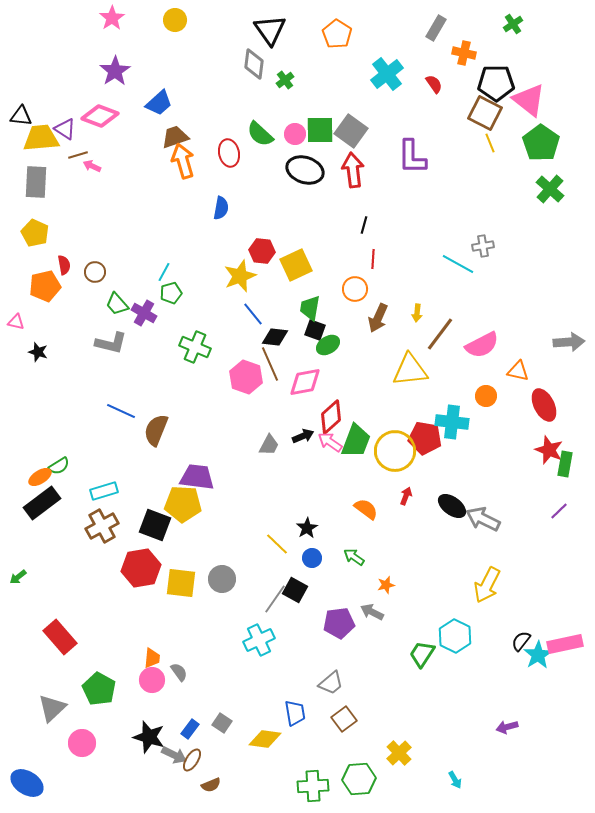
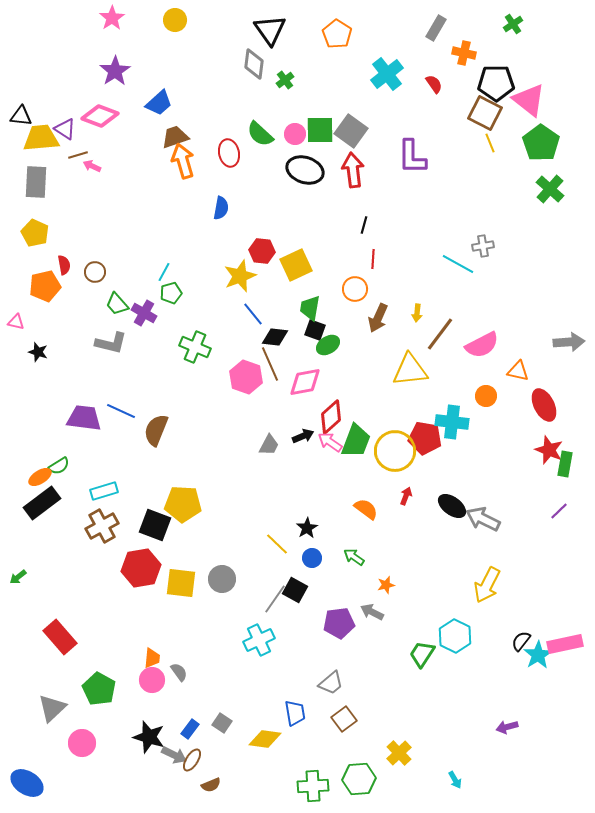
purple trapezoid at (197, 477): moved 113 px left, 59 px up
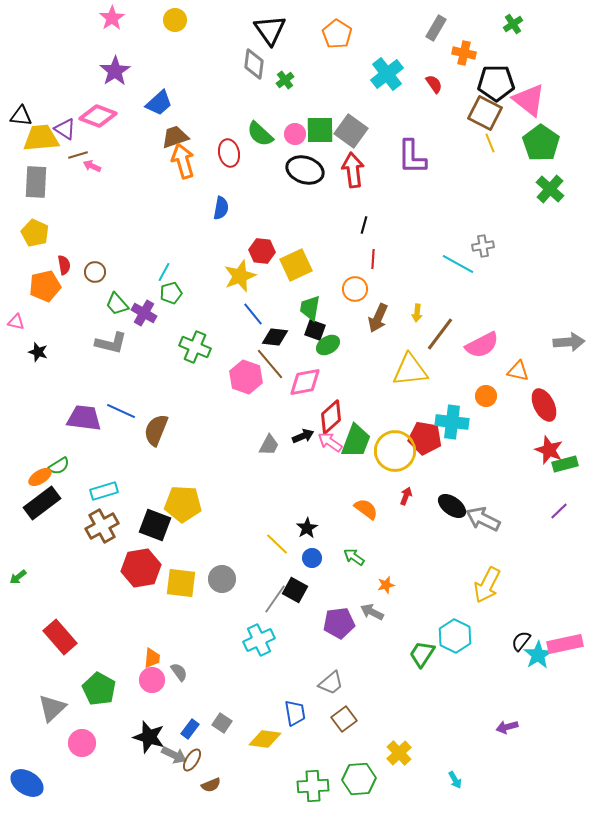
pink diamond at (100, 116): moved 2 px left
brown line at (270, 364): rotated 16 degrees counterclockwise
green rectangle at (565, 464): rotated 65 degrees clockwise
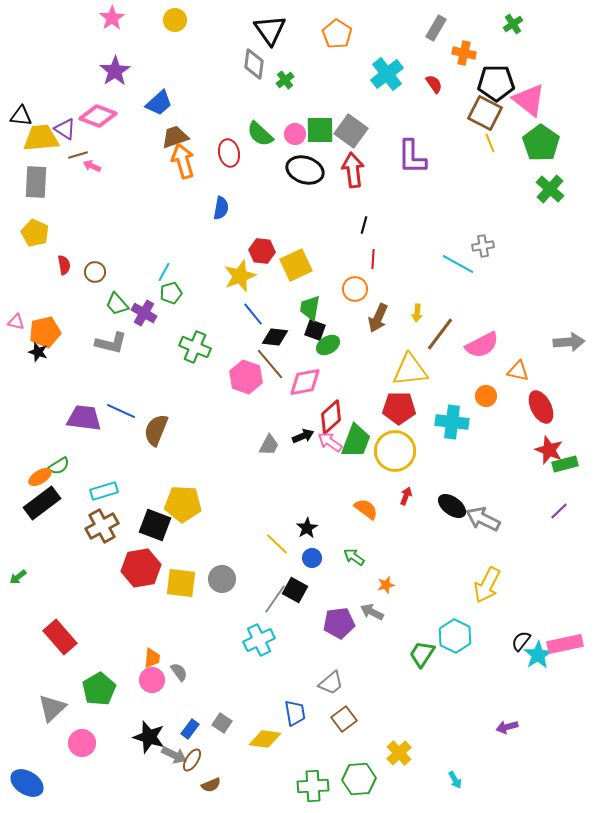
orange pentagon at (45, 286): moved 46 px down
red ellipse at (544, 405): moved 3 px left, 2 px down
red pentagon at (425, 438): moved 26 px left, 30 px up; rotated 8 degrees counterclockwise
green pentagon at (99, 689): rotated 12 degrees clockwise
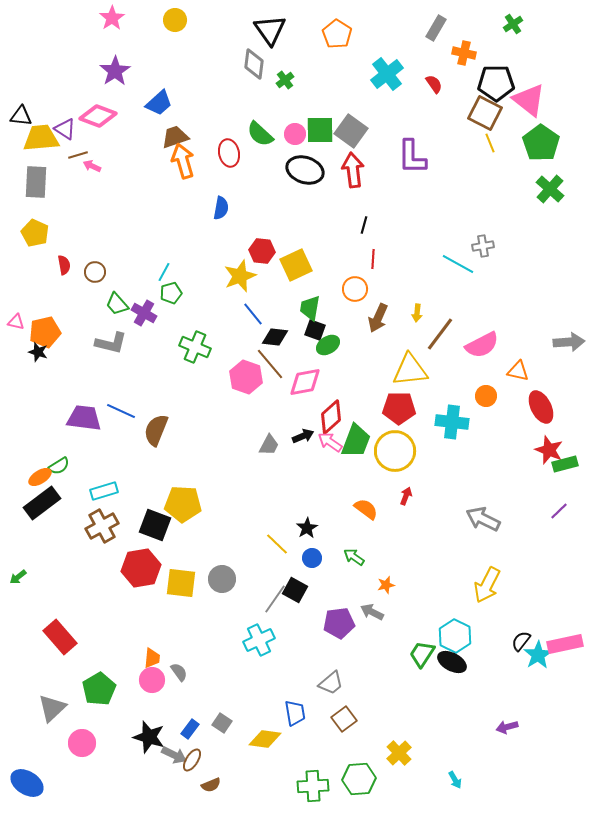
black ellipse at (452, 506): moved 156 px down; rotated 8 degrees counterclockwise
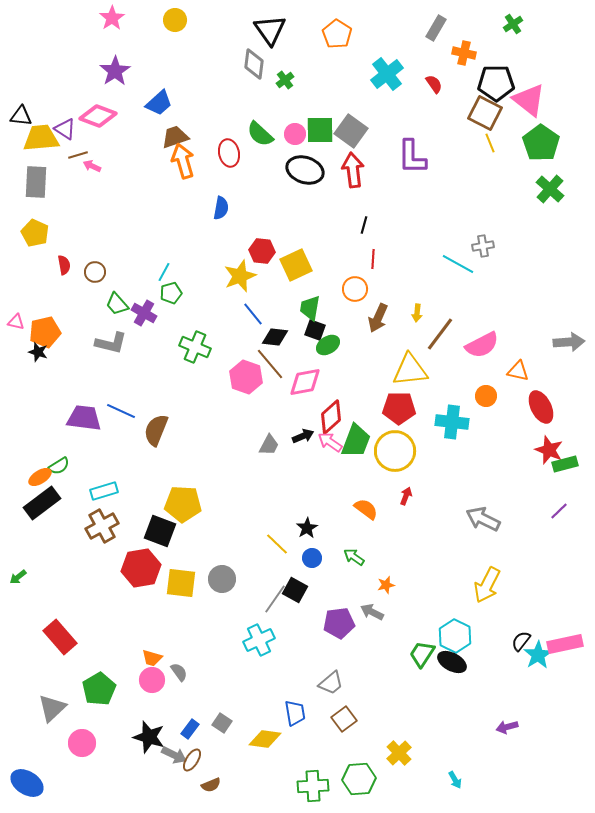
black square at (155, 525): moved 5 px right, 6 px down
orange trapezoid at (152, 658): rotated 100 degrees clockwise
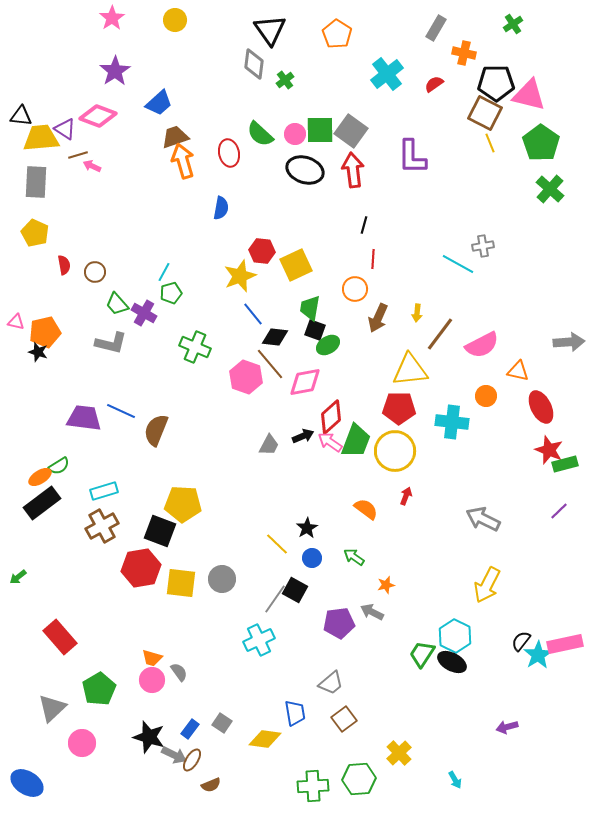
red semicircle at (434, 84): rotated 90 degrees counterclockwise
pink triangle at (529, 100): moved 5 px up; rotated 24 degrees counterclockwise
